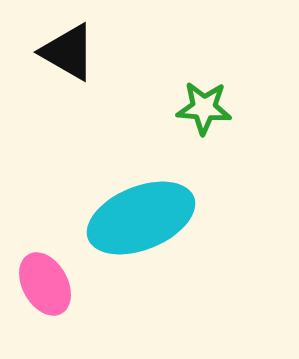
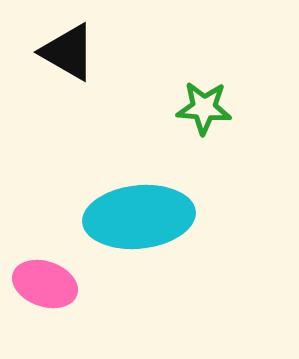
cyan ellipse: moved 2 px left, 1 px up; rotated 16 degrees clockwise
pink ellipse: rotated 42 degrees counterclockwise
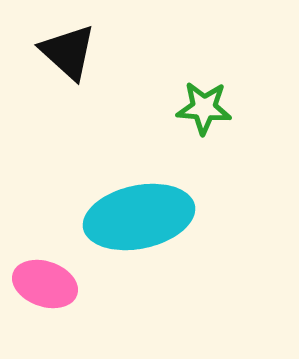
black triangle: rotated 12 degrees clockwise
cyan ellipse: rotated 6 degrees counterclockwise
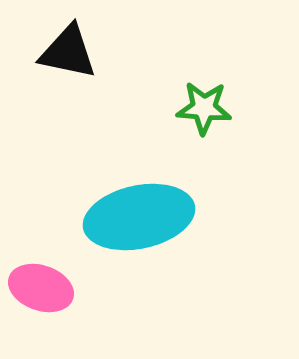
black triangle: rotated 30 degrees counterclockwise
pink ellipse: moved 4 px left, 4 px down
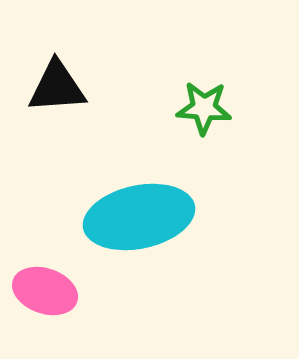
black triangle: moved 11 px left, 35 px down; rotated 16 degrees counterclockwise
pink ellipse: moved 4 px right, 3 px down
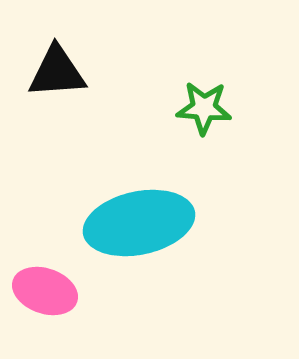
black triangle: moved 15 px up
cyan ellipse: moved 6 px down
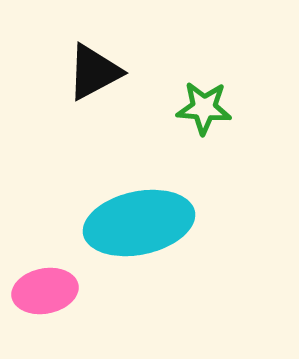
black triangle: moved 37 px right; rotated 24 degrees counterclockwise
pink ellipse: rotated 30 degrees counterclockwise
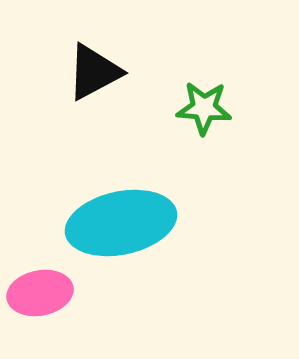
cyan ellipse: moved 18 px left
pink ellipse: moved 5 px left, 2 px down
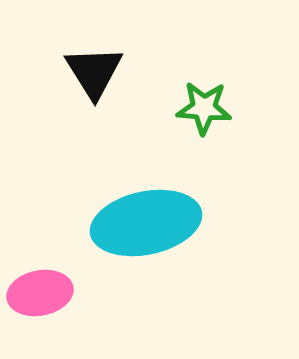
black triangle: rotated 34 degrees counterclockwise
cyan ellipse: moved 25 px right
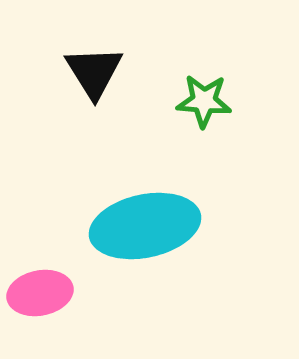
green star: moved 7 px up
cyan ellipse: moved 1 px left, 3 px down
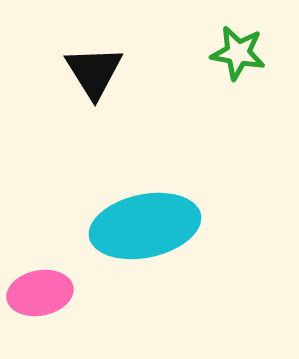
green star: moved 34 px right, 48 px up; rotated 6 degrees clockwise
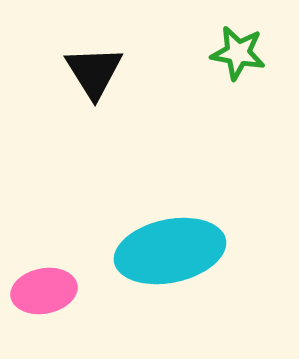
cyan ellipse: moved 25 px right, 25 px down
pink ellipse: moved 4 px right, 2 px up
